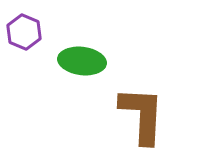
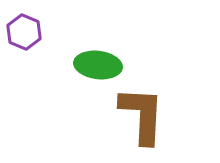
green ellipse: moved 16 px right, 4 px down
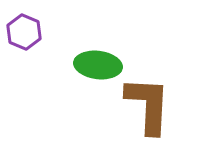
brown L-shape: moved 6 px right, 10 px up
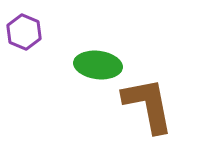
brown L-shape: rotated 14 degrees counterclockwise
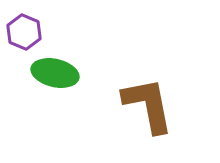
green ellipse: moved 43 px left, 8 px down; rotated 6 degrees clockwise
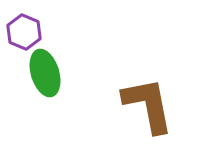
green ellipse: moved 10 px left; rotated 60 degrees clockwise
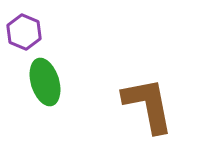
green ellipse: moved 9 px down
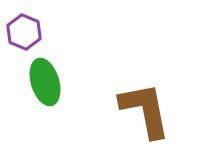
brown L-shape: moved 3 px left, 5 px down
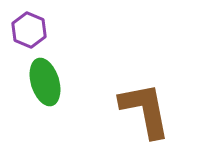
purple hexagon: moved 5 px right, 2 px up
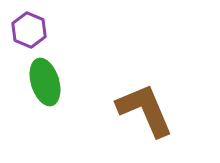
brown L-shape: rotated 12 degrees counterclockwise
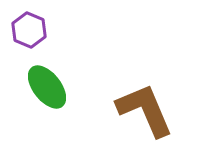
green ellipse: moved 2 px right, 5 px down; rotated 21 degrees counterclockwise
